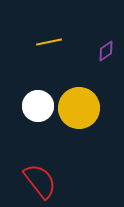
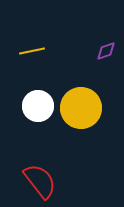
yellow line: moved 17 px left, 9 px down
purple diamond: rotated 15 degrees clockwise
yellow circle: moved 2 px right
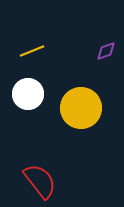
yellow line: rotated 10 degrees counterclockwise
white circle: moved 10 px left, 12 px up
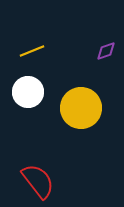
white circle: moved 2 px up
red semicircle: moved 2 px left
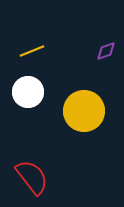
yellow circle: moved 3 px right, 3 px down
red semicircle: moved 6 px left, 4 px up
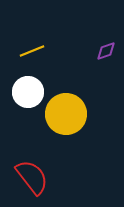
yellow circle: moved 18 px left, 3 px down
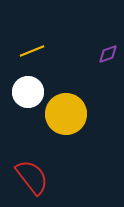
purple diamond: moved 2 px right, 3 px down
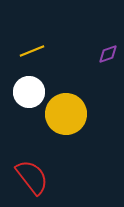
white circle: moved 1 px right
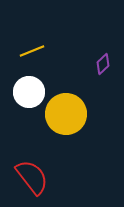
purple diamond: moved 5 px left, 10 px down; rotated 25 degrees counterclockwise
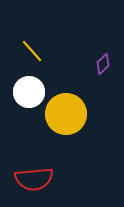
yellow line: rotated 70 degrees clockwise
red semicircle: moved 2 px right, 2 px down; rotated 123 degrees clockwise
